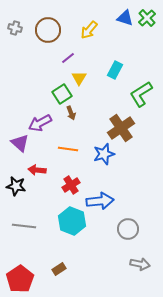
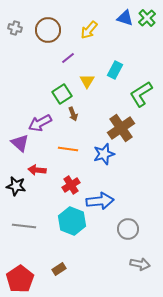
yellow triangle: moved 8 px right, 3 px down
brown arrow: moved 2 px right, 1 px down
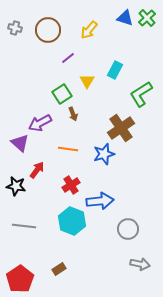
red arrow: rotated 120 degrees clockwise
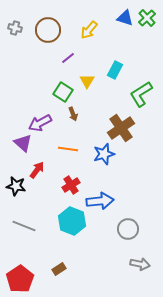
green square: moved 1 px right, 2 px up; rotated 24 degrees counterclockwise
purple triangle: moved 3 px right
gray line: rotated 15 degrees clockwise
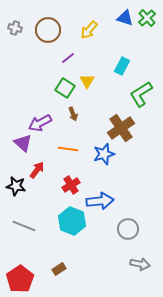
cyan rectangle: moved 7 px right, 4 px up
green square: moved 2 px right, 4 px up
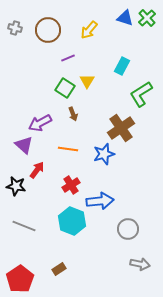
purple line: rotated 16 degrees clockwise
purple triangle: moved 1 px right, 2 px down
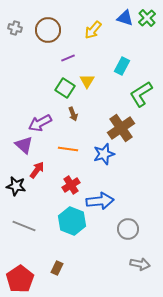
yellow arrow: moved 4 px right
brown rectangle: moved 2 px left, 1 px up; rotated 32 degrees counterclockwise
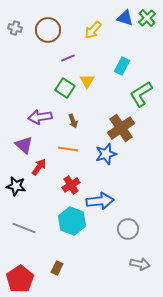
brown arrow: moved 7 px down
purple arrow: moved 6 px up; rotated 20 degrees clockwise
blue star: moved 2 px right
red arrow: moved 2 px right, 3 px up
gray line: moved 2 px down
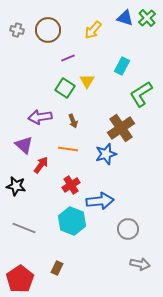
gray cross: moved 2 px right, 2 px down
red arrow: moved 2 px right, 2 px up
